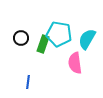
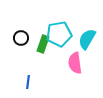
cyan pentagon: rotated 20 degrees counterclockwise
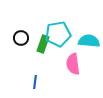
cyan pentagon: moved 1 px left
cyan semicircle: moved 2 px right, 2 px down; rotated 65 degrees clockwise
pink semicircle: moved 2 px left, 1 px down
blue line: moved 7 px right
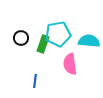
pink semicircle: moved 3 px left
blue line: moved 1 px up
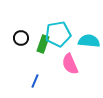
pink semicircle: rotated 15 degrees counterclockwise
blue line: rotated 16 degrees clockwise
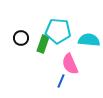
cyan pentagon: moved 3 px up; rotated 15 degrees clockwise
cyan semicircle: moved 1 px up
blue line: moved 26 px right
